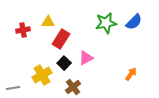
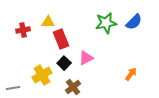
red rectangle: rotated 54 degrees counterclockwise
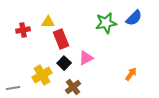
blue semicircle: moved 4 px up
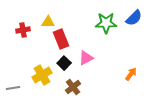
green star: rotated 10 degrees clockwise
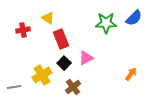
yellow triangle: moved 4 px up; rotated 32 degrees clockwise
gray line: moved 1 px right, 1 px up
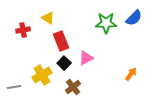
red rectangle: moved 2 px down
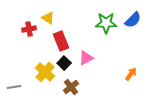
blue semicircle: moved 1 px left, 2 px down
red cross: moved 6 px right, 1 px up
yellow cross: moved 3 px right, 3 px up; rotated 18 degrees counterclockwise
brown cross: moved 2 px left
